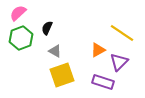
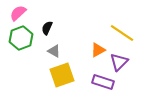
gray triangle: moved 1 px left
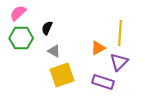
yellow line: moved 2 px left; rotated 60 degrees clockwise
green hexagon: rotated 20 degrees clockwise
orange triangle: moved 2 px up
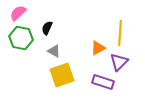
green hexagon: rotated 10 degrees clockwise
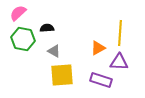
black semicircle: rotated 64 degrees clockwise
green hexagon: moved 2 px right, 1 px down
purple triangle: rotated 48 degrees clockwise
yellow square: rotated 15 degrees clockwise
purple rectangle: moved 2 px left, 2 px up
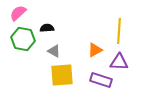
yellow line: moved 1 px left, 2 px up
orange triangle: moved 3 px left, 2 px down
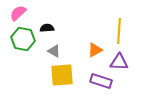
purple rectangle: moved 1 px down
